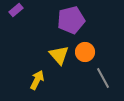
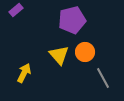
purple pentagon: moved 1 px right
yellow arrow: moved 13 px left, 7 px up
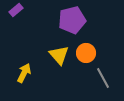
orange circle: moved 1 px right, 1 px down
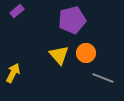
purple rectangle: moved 1 px right, 1 px down
yellow arrow: moved 11 px left
gray line: rotated 40 degrees counterclockwise
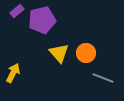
purple pentagon: moved 30 px left
yellow triangle: moved 2 px up
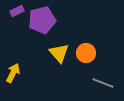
purple rectangle: rotated 16 degrees clockwise
gray line: moved 5 px down
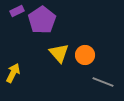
purple pentagon: rotated 20 degrees counterclockwise
orange circle: moved 1 px left, 2 px down
gray line: moved 1 px up
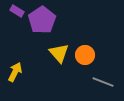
purple rectangle: rotated 56 degrees clockwise
yellow arrow: moved 2 px right, 1 px up
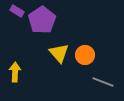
yellow arrow: rotated 24 degrees counterclockwise
